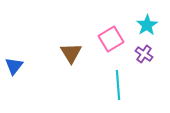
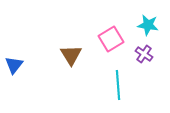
cyan star: moved 1 px right; rotated 30 degrees counterclockwise
brown triangle: moved 2 px down
blue triangle: moved 1 px up
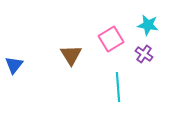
cyan line: moved 2 px down
